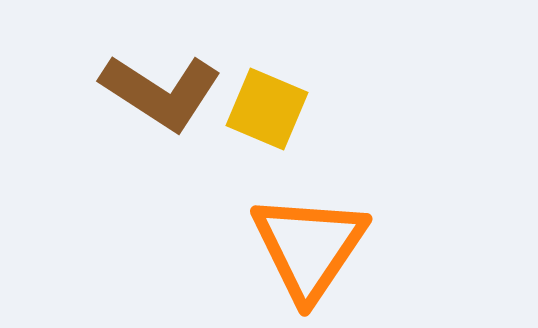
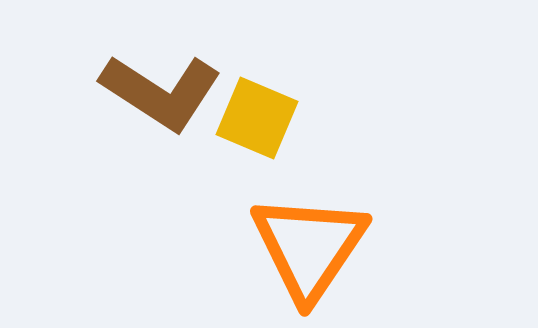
yellow square: moved 10 px left, 9 px down
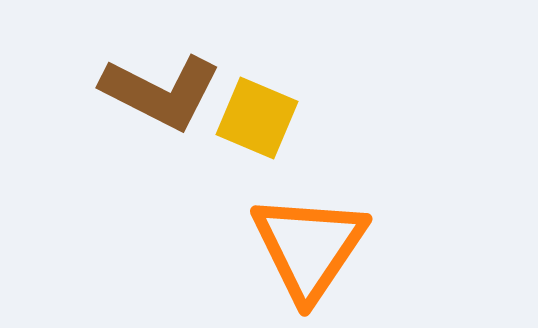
brown L-shape: rotated 6 degrees counterclockwise
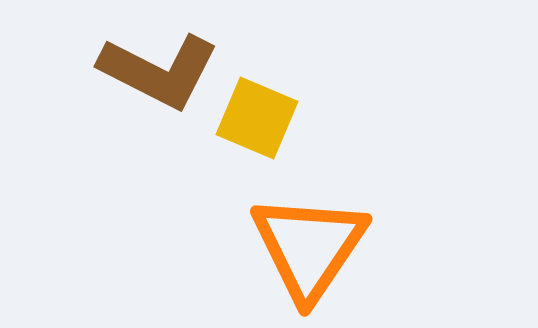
brown L-shape: moved 2 px left, 21 px up
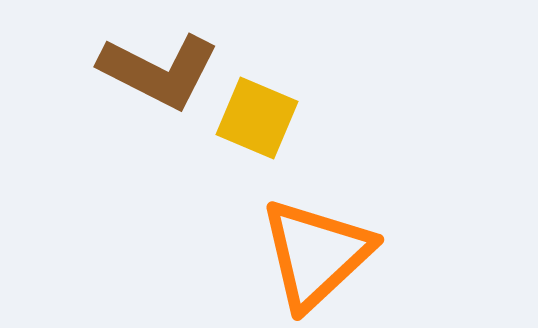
orange triangle: moved 7 px right, 7 px down; rotated 13 degrees clockwise
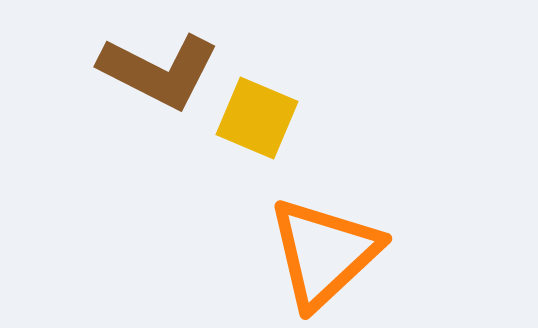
orange triangle: moved 8 px right, 1 px up
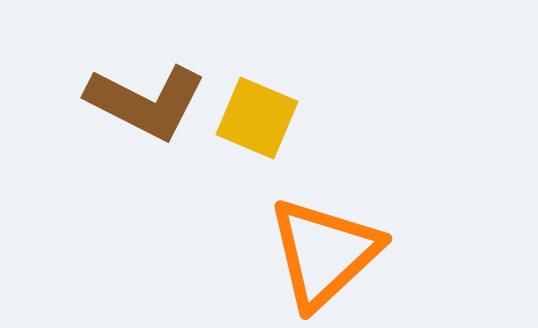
brown L-shape: moved 13 px left, 31 px down
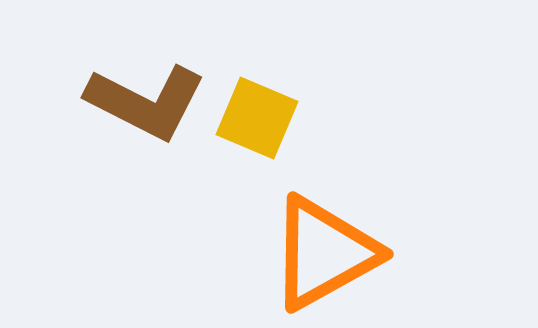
orange triangle: rotated 14 degrees clockwise
